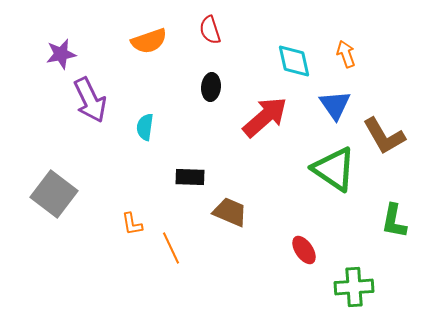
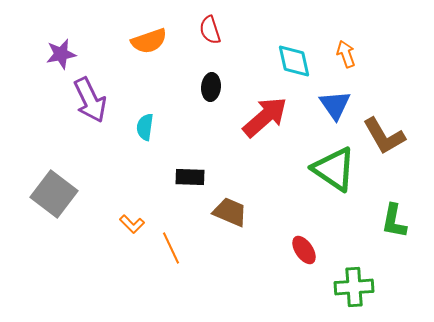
orange L-shape: rotated 35 degrees counterclockwise
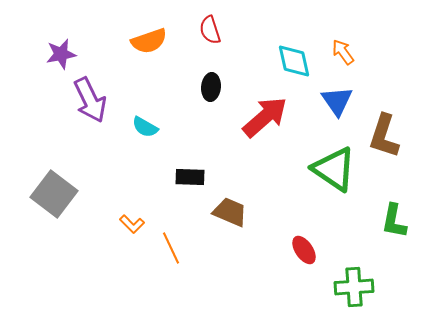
orange arrow: moved 3 px left, 2 px up; rotated 16 degrees counterclockwise
blue triangle: moved 2 px right, 4 px up
cyan semicircle: rotated 68 degrees counterclockwise
brown L-shape: rotated 48 degrees clockwise
